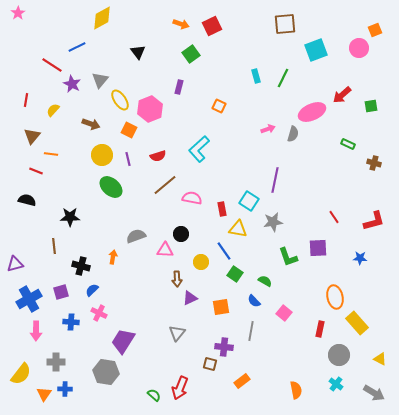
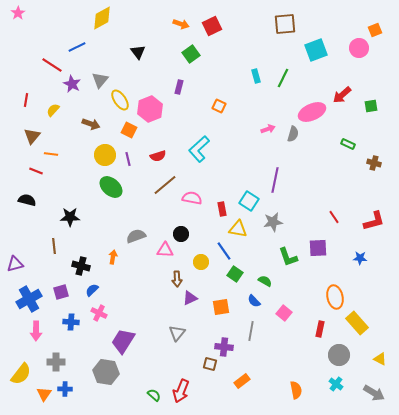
yellow circle at (102, 155): moved 3 px right
red arrow at (180, 388): moved 1 px right, 3 px down
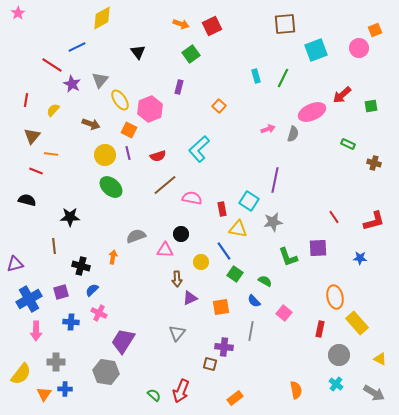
orange square at (219, 106): rotated 16 degrees clockwise
purple line at (128, 159): moved 6 px up
orange rectangle at (242, 381): moved 7 px left, 17 px down
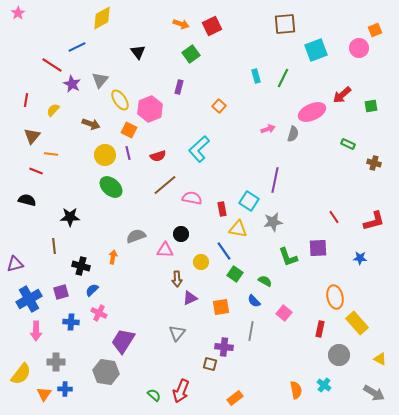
cyan cross at (336, 384): moved 12 px left, 1 px down
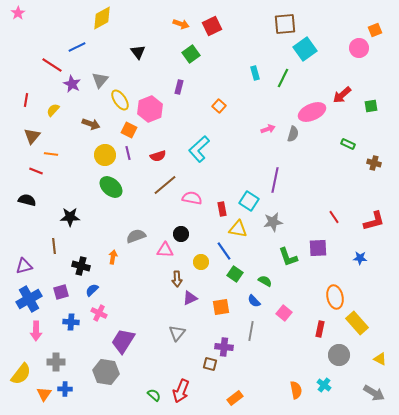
cyan square at (316, 50): moved 11 px left, 1 px up; rotated 15 degrees counterclockwise
cyan rectangle at (256, 76): moved 1 px left, 3 px up
purple triangle at (15, 264): moved 9 px right, 2 px down
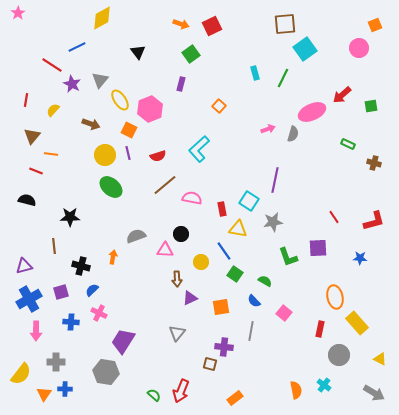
orange square at (375, 30): moved 5 px up
purple rectangle at (179, 87): moved 2 px right, 3 px up
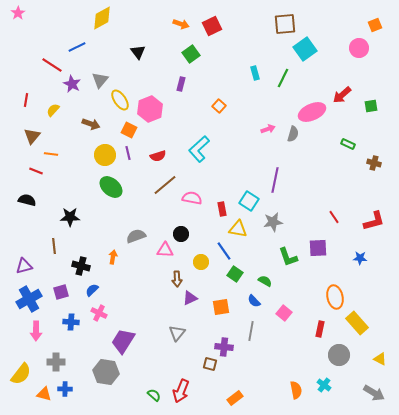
orange triangle at (44, 394): rotated 49 degrees counterclockwise
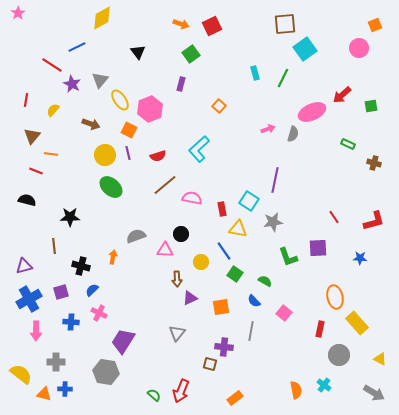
yellow semicircle at (21, 374): rotated 90 degrees counterclockwise
